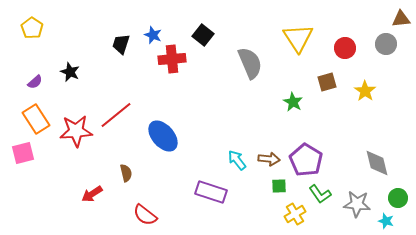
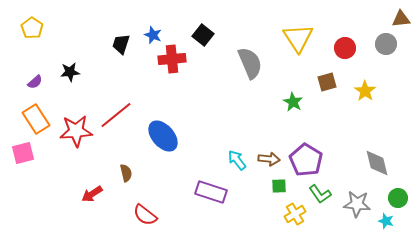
black star: rotated 30 degrees counterclockwise
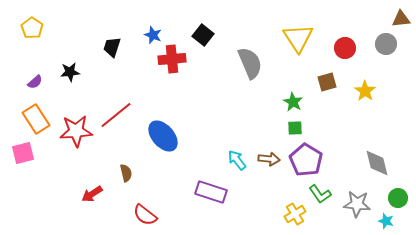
black trapezoid: moved 9 px left, 3 px down
green square: moved 16 px right, 58 px up
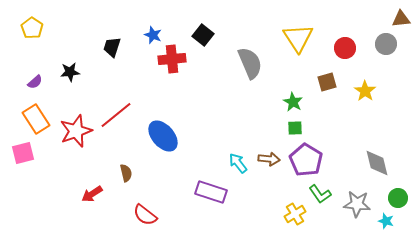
red star: rotated 16 degrees counterclockwise
cyan arrow: moved 1 px right, 3 px down
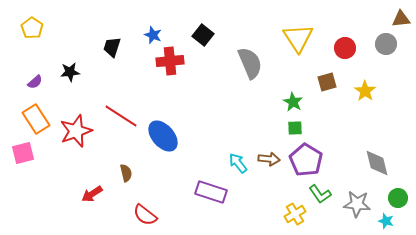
red cross: moved 2 px left, 2 px down
red line: moved 5 px right, 1 px down; rotated 72 degrees clockwise
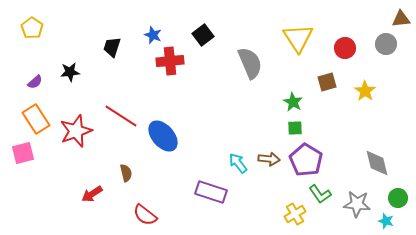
black square: rotated 15 degrees clockwise
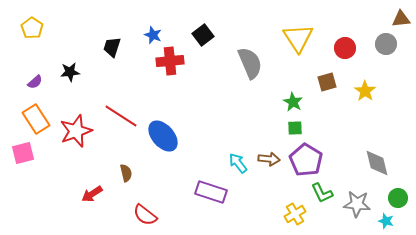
green L-shape: moved 2 px right, 1 px up; rotated 10 degrees clockwise
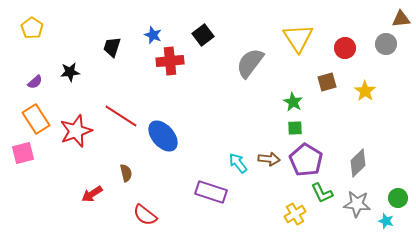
gray semicircle: rotated 120 degrees counterclockwise
gray diamond: moved 19 px left; rotated 60 degrees clockwise
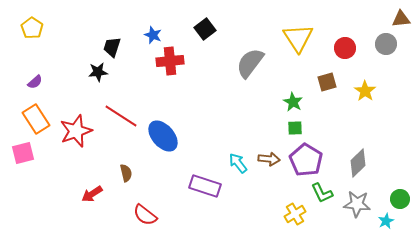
black square: moved 2 px right, 6 px up
black star: moved 28 px right
purple rectangle: moved 6 px left, 6 px up
green circle: moved 2 px right, 1 px down
cyan star: rotated 28 degrees clockwise
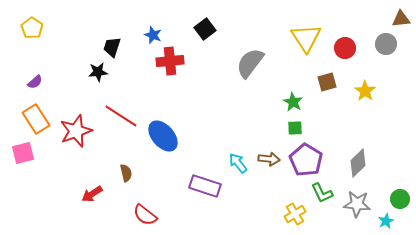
yellow triangle: moved 8 px right
